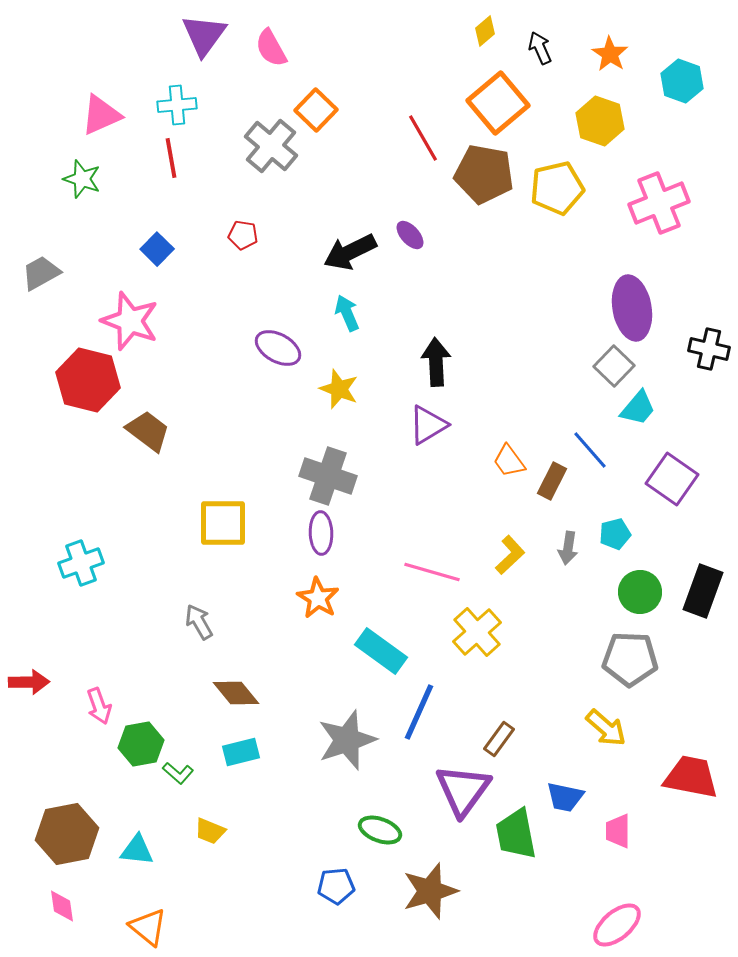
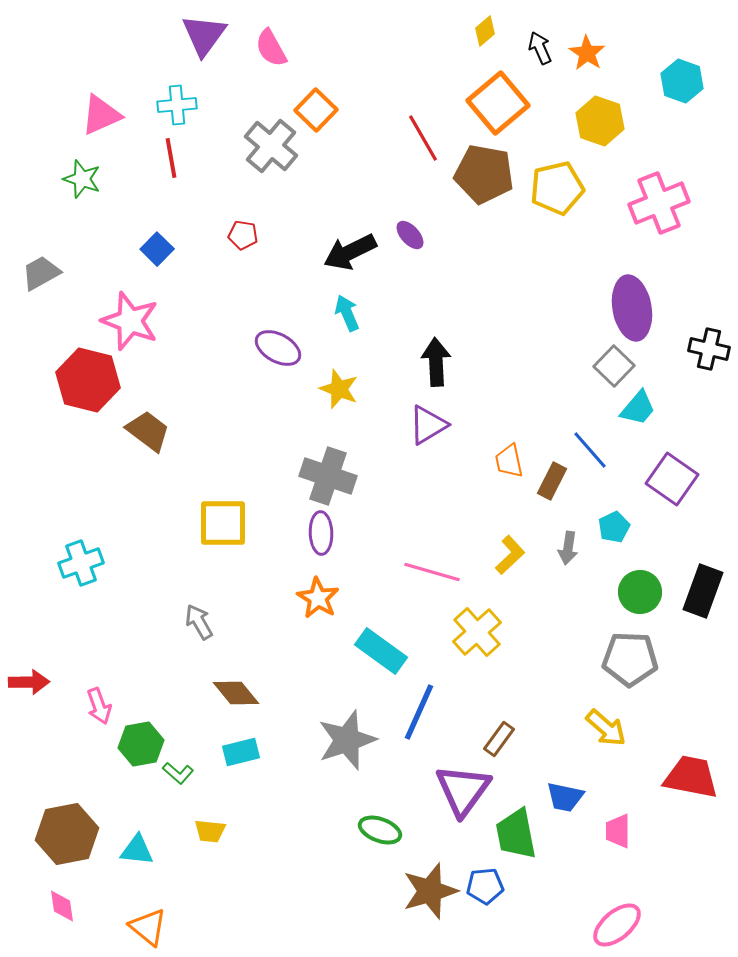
orange star at (610, 54): moved 23 px left, 1 px up
orange trapezoid at (509, 461): rotated 24 degrees clockwise
cyan pentagon at (615, 534): moved 1 px left, 7 px up; rotated 12 degrees counterclockwise
yellow trapezoid at (210, 831): rotated 16 degrees counterclockwise
blue pentagon at (336, 886): moved 149 px right
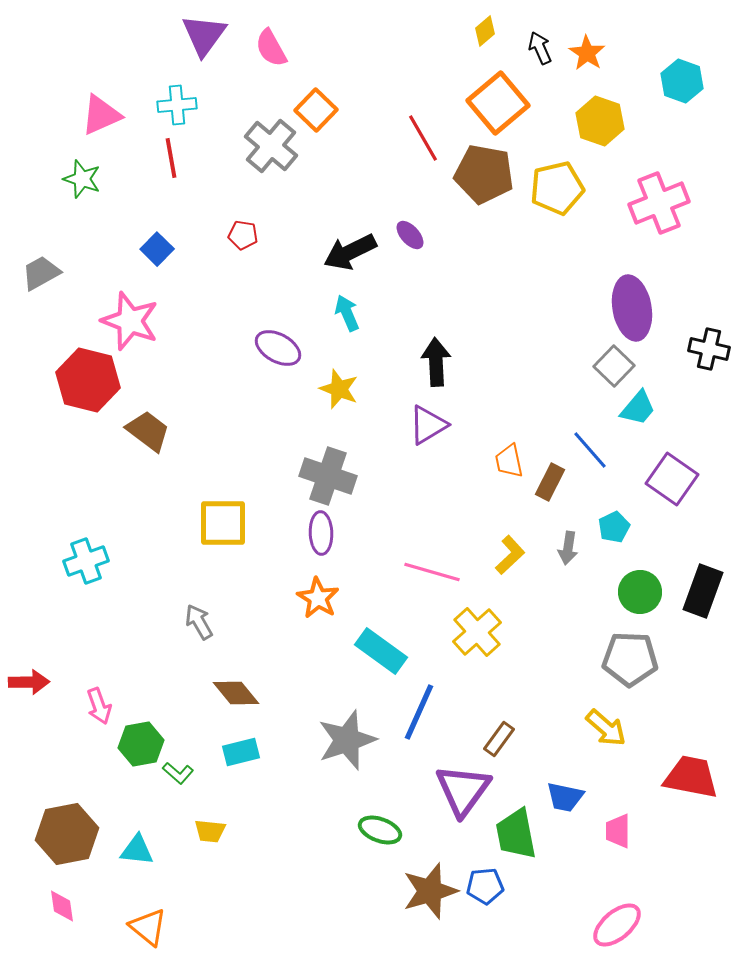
brown rectangle at (552, 481): moved 2 px left, 1 px down
cyan cross at (81, 563): moved 5 px right, 2 px up
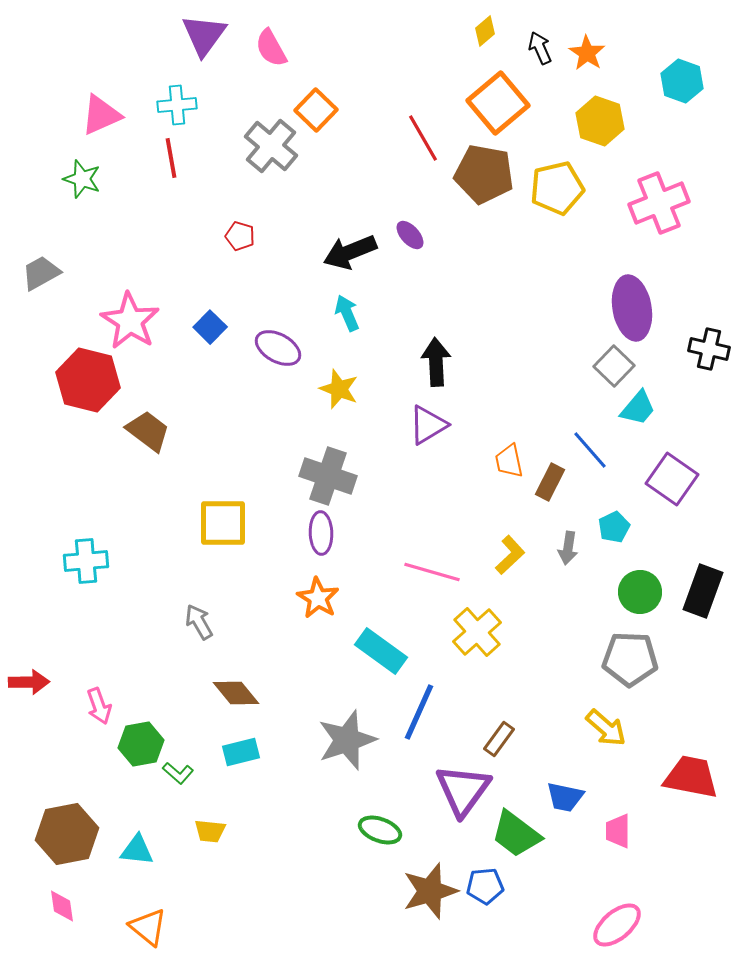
red pentagon at (243, 235): moved 3 px left, 1 px down; rotated 8 degrees clockwise
blue square at (157, 249): moved 53 px right, 78 px down
black arrow at (350, 252): rotated 4 degrees clockwise
pink star at (130, 321): rotated 12 degrees clockwise
cyan cross at (86, 561): rotated 15 degrees clockwise
green trapezoid at (516, 834): rotated 42 degrees counterclockwise
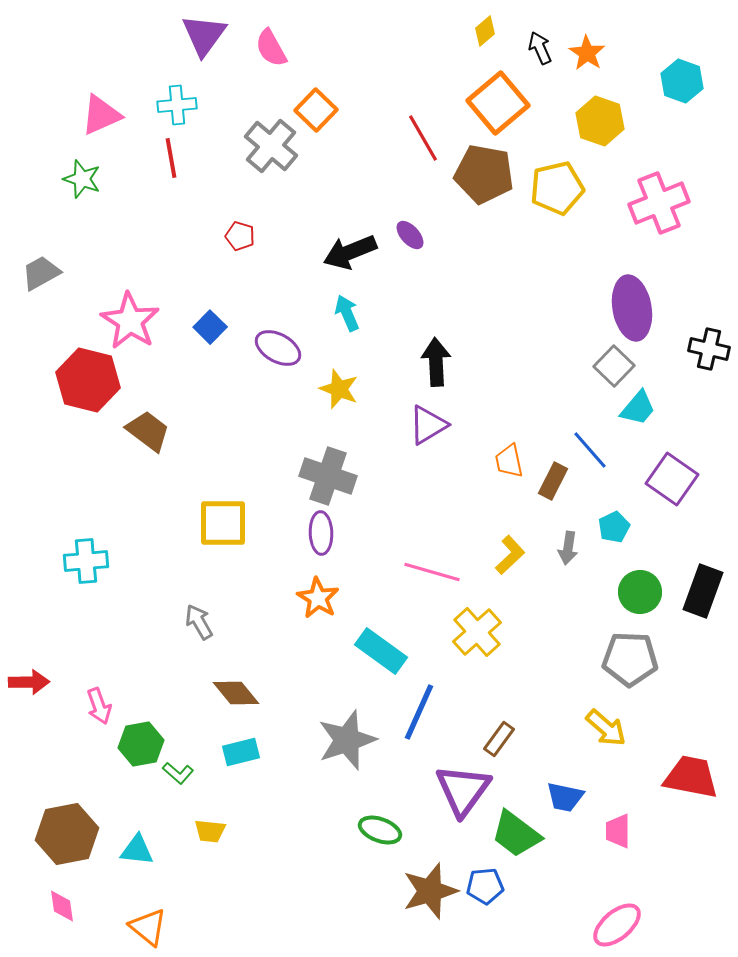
brown rectangle at (550, 482): moved 3 px right, 1 px up
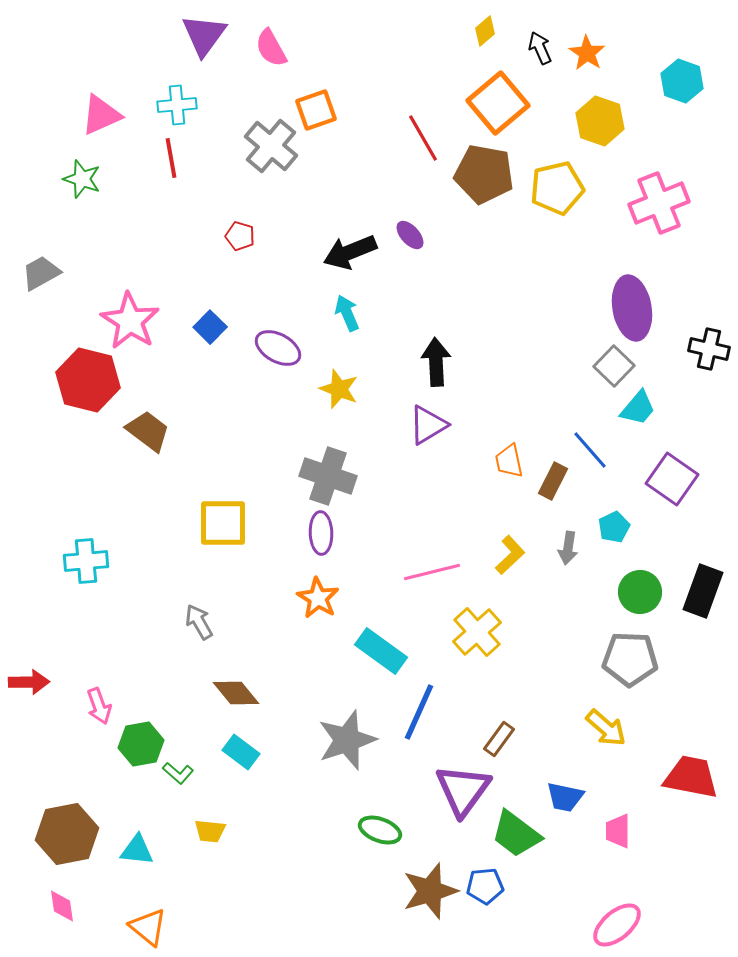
orange square at (316, 110): rotated 27 degrees clockwise
pink line at (432, 572): rotated 30 degrees counterclockwise
cyan rectangle at (241, 752): rotated 51 degrees clockwise
